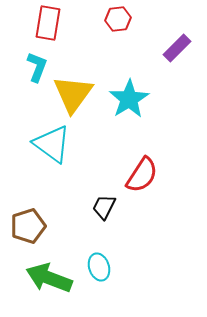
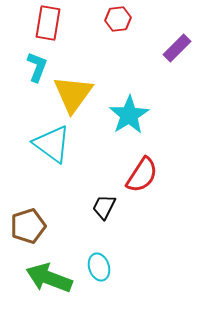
cyan star: moved 16 px down
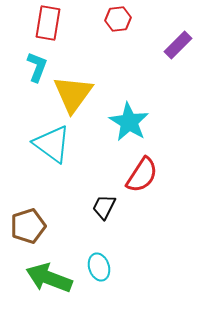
purple rectangle: moved 1 px right, 3 px up
cyan star: moved 7 px down; rotated 9 degrees counterclockwise
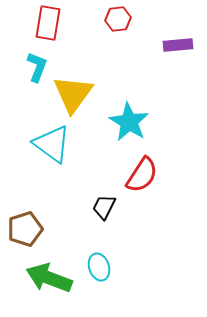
purple rectangle: rotated 40 degrees clockwise
brown pentagon: moved 3 px left, 3 px down
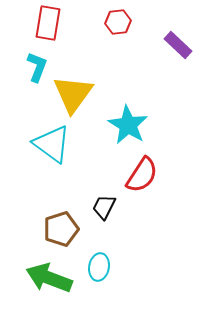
red hexagon: moved 3 px down
purple rectangle: rotated 48 degrees clockwise
cyan star: moved 1 px left, 3 px down
brown pentagon: moved 36 px right
cyan ellipse: rotated 28 degrees clockwise
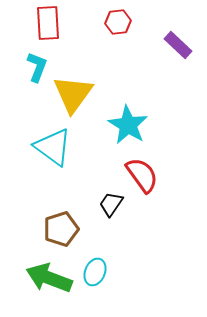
red rectangle: rotated 12 degrees counterclockwise
cyan triangle: moved 1 px right, 3 px down
red semicircle: rotated 69 degrees counterclockwise
black trapezoid: moved 7 px right, 3 px up; rotated 8 degrees clockwise
cyan ellipse: moved 4 px left, 5 px down; rotated 12 degrees clockwise
